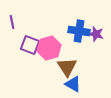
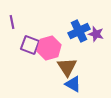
blue cross: rotated 35 degrees counterclockwise
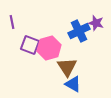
purple star: moved 11 px up
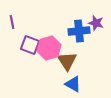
blue cross: rotated 20 degrees clockwise
brown triangle: moved 6 px up
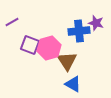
purple line: rotated 72 degrees clockwise
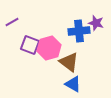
brown triangle: moved 2 px right, 1 px down; rotated 20 degrees counterclockwise
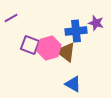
purple line: moved 1 px left, 4 px up
blue cross: moved 3 px left
brown triangle: moved 3 px left, 10 px up
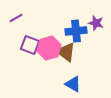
purple line: moved 5 px right
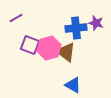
blue cross: moved 3 px up
blue triangle: moved 1 px down
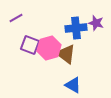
brown triangle: moved 2 px down
